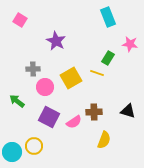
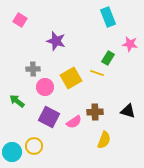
purple star: rotated 12 degrees counterclockwise
brown cross: moved 1 px right
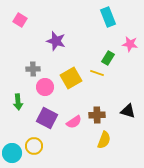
green arrow: moved 1 px right, 1 px down; rotated 133 degrees counterclockwise
brown cross: moved 2 px right, 3 px down
purple square: moved 2 px left, 1 px down
cyan circle: moved 1 px down
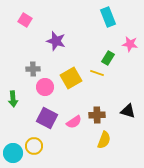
pink square: moved 5 px right
green arrow: moved 5 px left, 3 px up
cyan circle: moved 1 px right
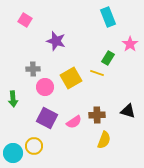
pink star: rotated 28 degrees clockwise
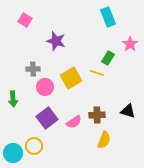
purple square: rotated 25 degrees clockwise
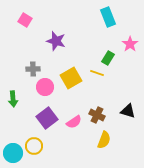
brown cross: rotated 28 degrees clockwise
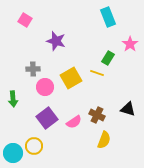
black triangle: moved 2 px up
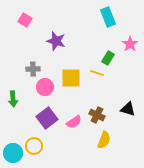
yellow square: rotated 30 degrees clockwise
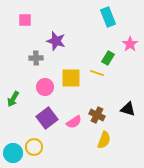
pink square: rotated 32 degrees counterclockwise
gray cross: moved 3 px right, 11 px up
green arrow: rotated 35 degrees clockwise
yellow circle: moved 1 px down
